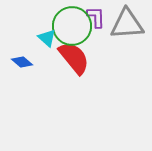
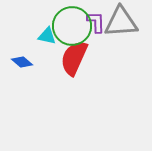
purple L-shape: moved 5 px down
gray triangle: moved 6 px left, 2 px up
cyan triangle: moved 2 px up; rotated 30 degrees counterclockwise
red semicircle: rotated 117 degrees counterclockwise
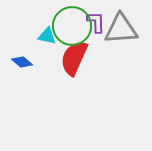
gray triangle: moved 7 px down
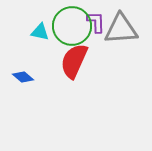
cyan triangle: moved 7 px left, 4 px up
red semicircle: moved 3 px down
blue diamond: moved 1 px right, 15 px down
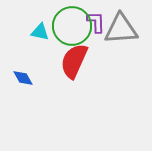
blue diamond: moved 1 px down; rotated 20 degrees clockwise
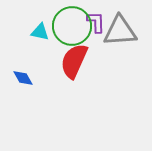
gray triangle: moved 1 px left, 2 px down
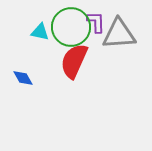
green circle: moved 1 px left, 1 px down
gray triangle: moved 1 px left, 3 px down
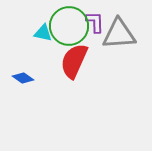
purple L-shape: moved 1 px left
green circle: moved 2 px left, 1 px up
cyan triangle: moved 3 px right, 1 px down
blue diamond: rotated 25 degrees counterclockwise
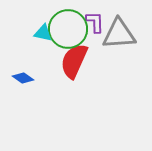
green circle: moved 1 px left, 3 px down
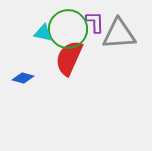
red semicircle: moved 5 px left, 3 px up
blue diamond: rotated 20 degrees counterclockwise
